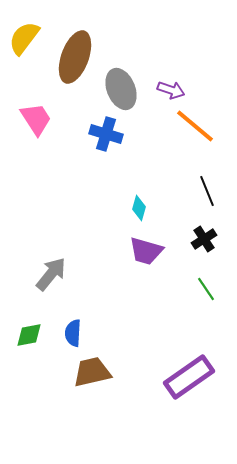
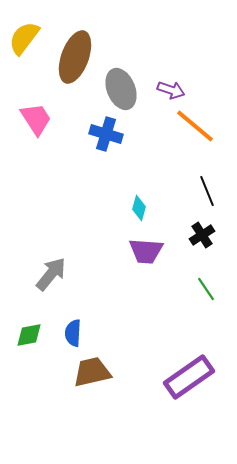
black cross: moved 2 px left, 4 px up
purple trapezoid: rotated 12 degrees counterclockwise
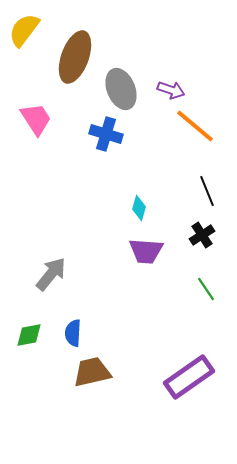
yellow semicircle: moved 8 px up
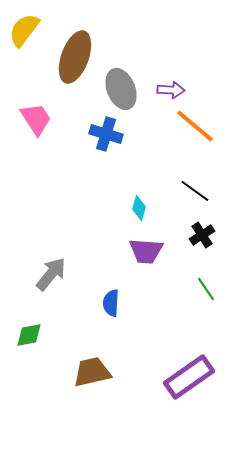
purple arrow: rotated 16 degrees counterclockwise
black line: moved 12 px left; rotated 32 degrees counterclockwise
blue semicircle: moved 38 px right, 30 px up
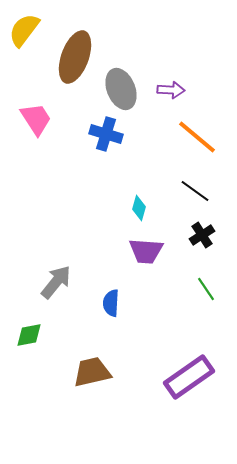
orange line: moved 2 px right, 11 px down
gray arrow: moved 5 px right, 8 px down
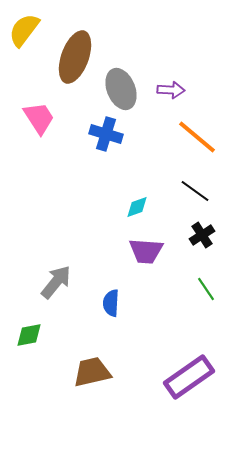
pink trapezoid: moved 3 px right, 1 px up
cyan diamond: moved 2 px left, 1 px up; rotated 55 degrees clockwise
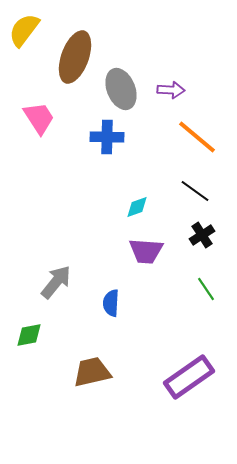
blue cross: moved 1 px right, 3 px down; rotated 16 degrees counterclockwise
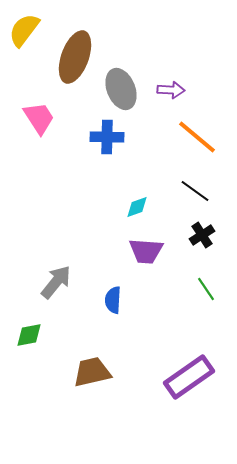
blue semicircle: moved 2 px right, 3 px up
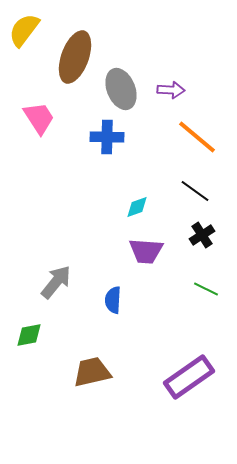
green line: rotated 30 degrees counterclockwise
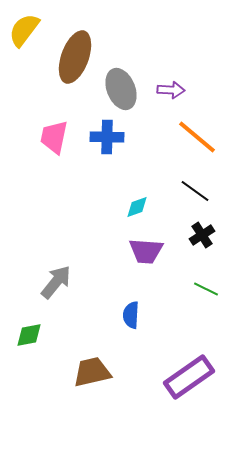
pink trapezoid: moved 15 px right, 19 px down; rotated 135 degrees counterclockwise
blue semicircle: moved 18 px right, 15 px down
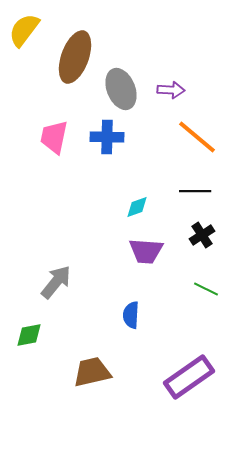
black line: rotated 36 degrees counterclockwise
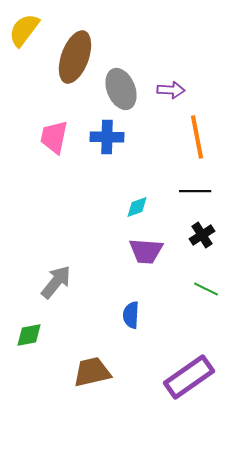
orange line: rotated 39 degrees clockwise
